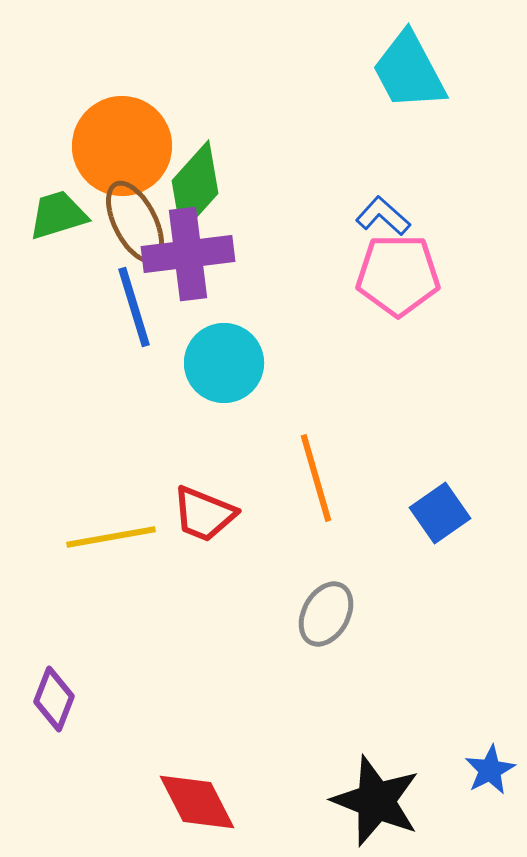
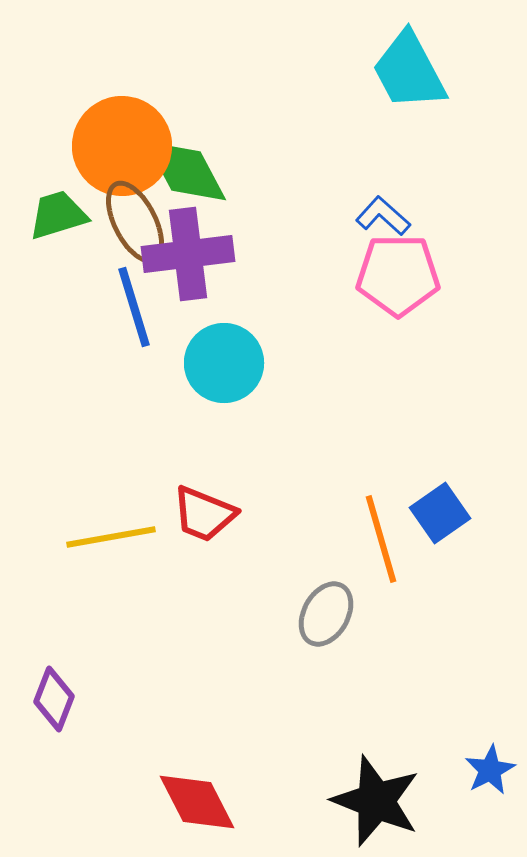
green diamond: moved 9 px left, 16 px up; rotated 70 degrees counterclockwise
orange line: moved 65 px right, 61 px down
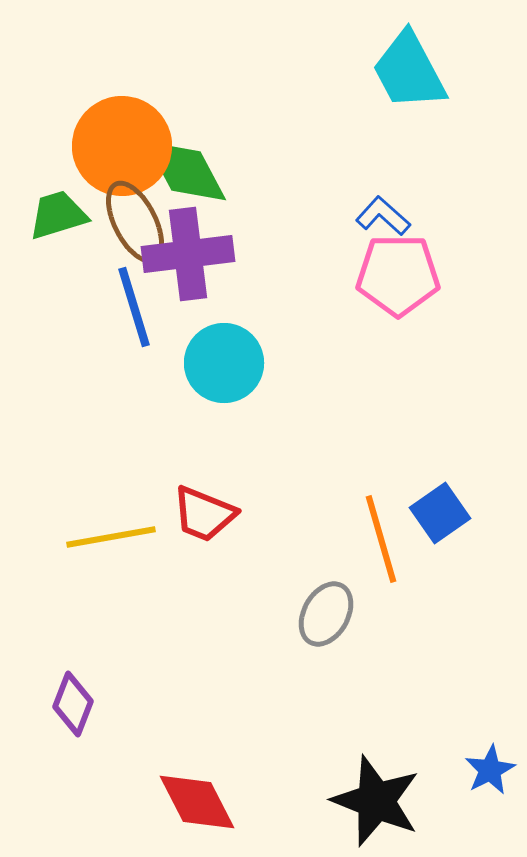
purple diamond: moved 19 px right, 5 px down
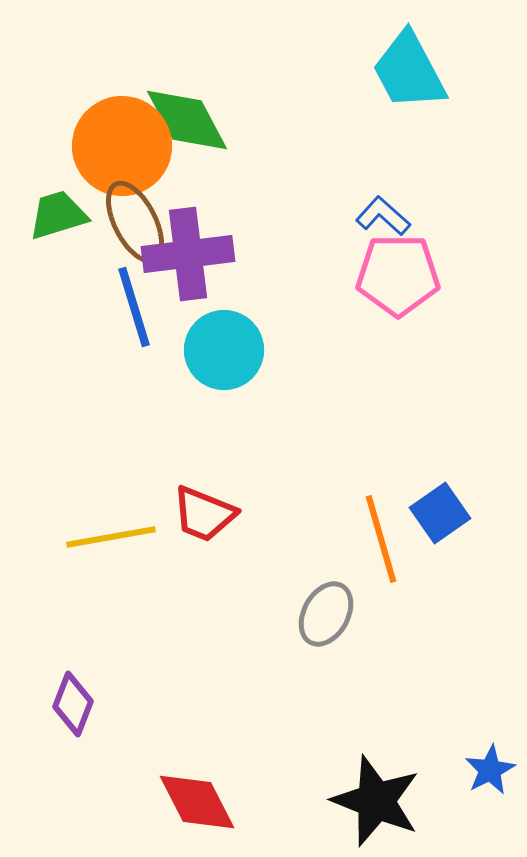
green diamond: moved 1 px right, 51 px up
cyan circle: moved 13 px up
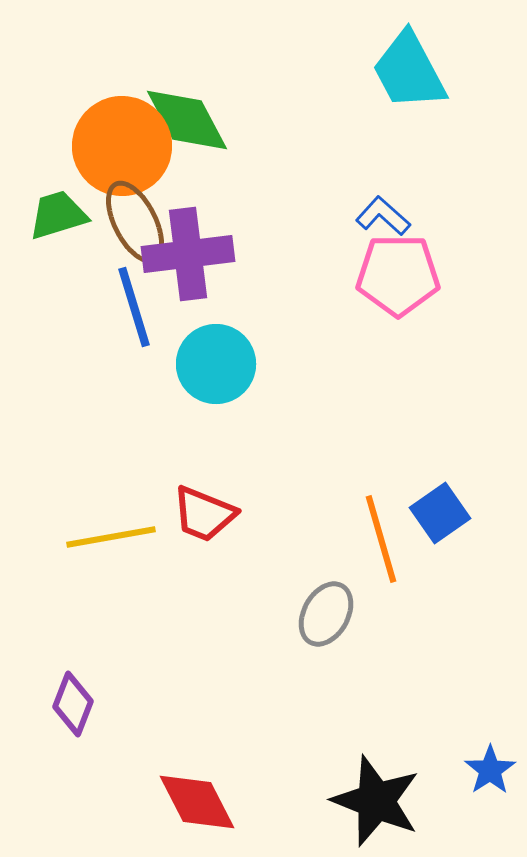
cyan circle: moved 8 px left, 14 px down
blue star: rotated 6 degrees counterclockwise
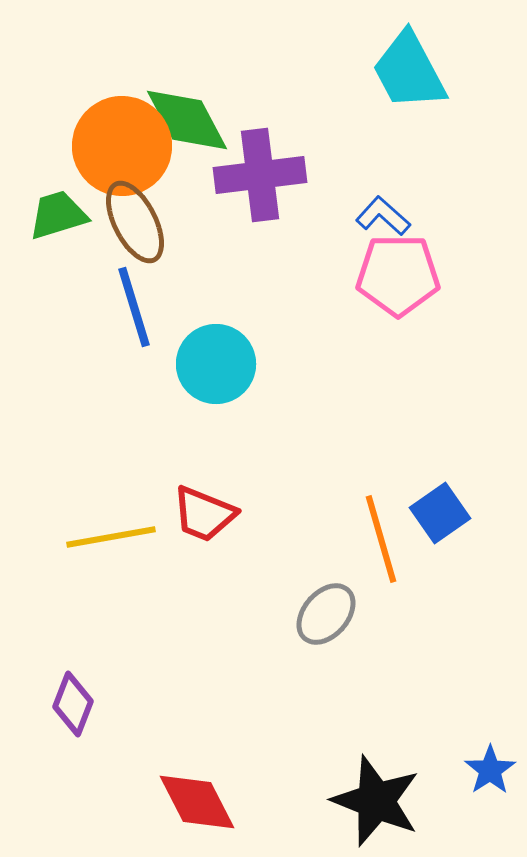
purple cross: moved 72 px right, 79 px up
gray ellipse: rotated 12 degrees clockwise
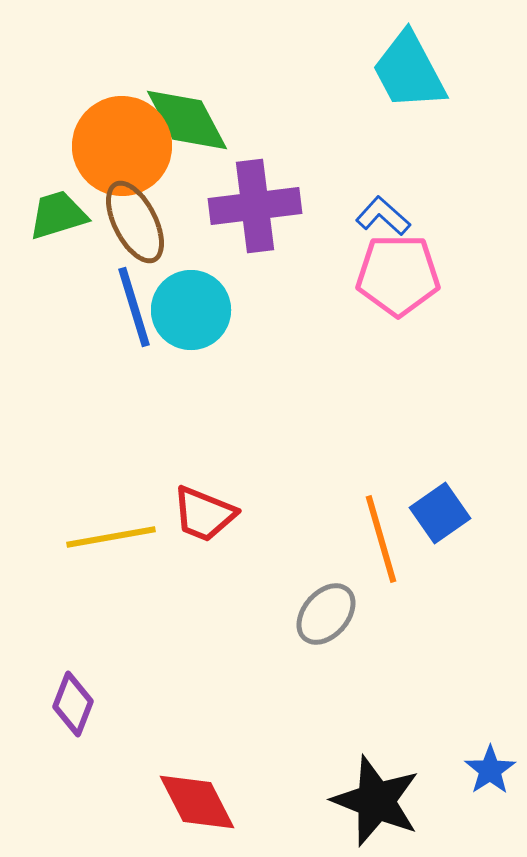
purple cross: moved 5 px left, 31 px down
cyan circle: moved 25 px left, 54 px up
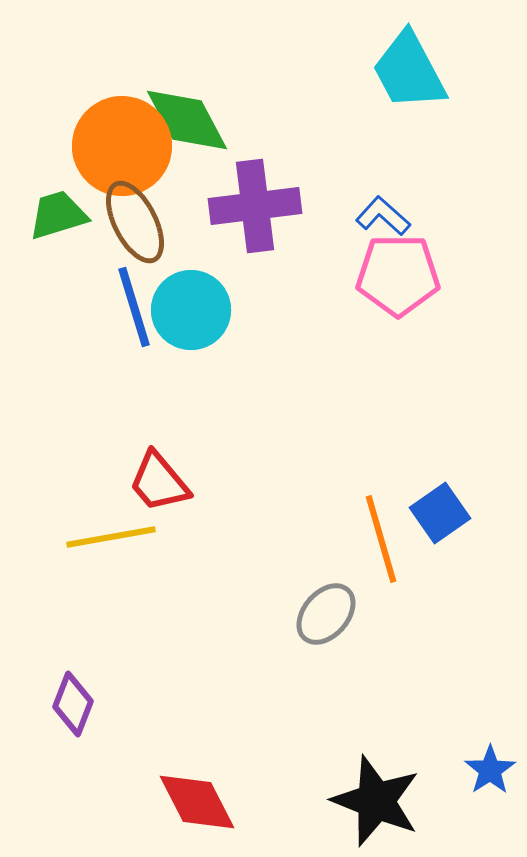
red trapezoid: moved 45 px left, 32 px up; rotated 28 degrees clockwise
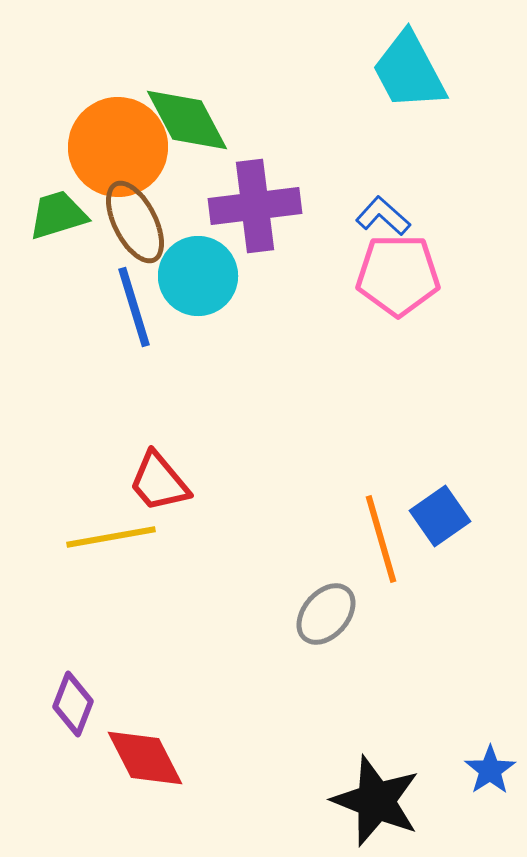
orange circle: moved 4 px left, 1 px down
cyan circle: moved 7 px right, 34 px up
blue square: moved 3 px down
red diamond: moved 52 px left, 44 px up
